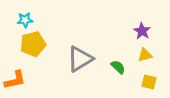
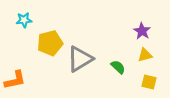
cyan star: moved 1 px left
yellow pentagon: moved 17 px right, 1 px up
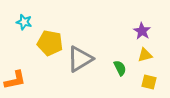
cyan star: moved 2 px down; rotated 21 degrees clockwise
yellow pentagon: rotated 25 degrees clockwise
green semicircle: moved 2 px right, 1 px down; rotated 21 degrees clockwise
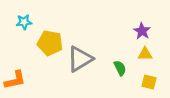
cyan star: rotated 21 degrees counterclockwise
yellow triangle: moved 1 px up; rotated 14 degrees clockwise
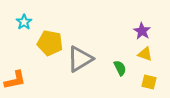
cyan star: rotated 28 degrees counterclockwise
yellow triangle: rotated 21 degrees clockwise
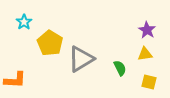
purple star: moved 5 px right, 1 px up
yellow pentagon: rotated 20 degrees clockwise
yellow triangle: rotated 28 degrees counterclockwise
gray triangle: moved 1 px right
orange L-shape: rotated 15 degrees clockwise
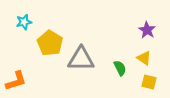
cyan star: rotated 21 degrees clockwise
yellow triangle: moved 1 px left, 4 px down; rotated 42 degrees clockwise
gray triangle: rotated 32 degrees clockwise
orange L-shape: moved 1 px right, 1 px down; rotated 20 degrees counterclockwise
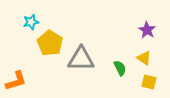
cyan star: moved 7 px right
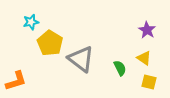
gray triangle: rotated 36 degrees clockwise
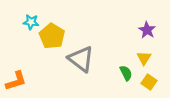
cyan star: rotated 21 degrees clockwise
yellow pentagon: moved 2 px right, 7 px up
yellow triangle: rotated 28 degrees clockwise
green semicircle: moved 6 px right, 5 px down
yellow square: rotated 21 degrees clockwise
